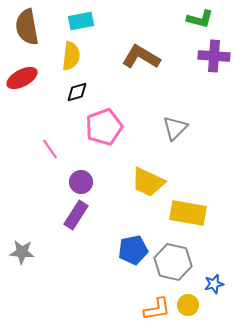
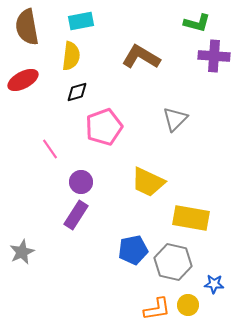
green L-shape: moved 3 px left, 4 px down
red ellipse: moved 1 px right, 2 px down
gray triangle: moved 9 px up
yellow rectangle: moved 3 px right, 5 px down
gray star: rotated 30 degrees counterclockwise
blue star: rotated 18 degrees clockwise
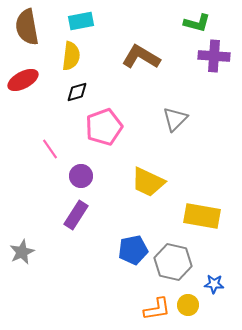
purple circle: moved 6 px up
yellow rectangle: moved 11 px right, 2 px up
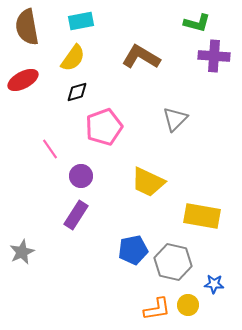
yellow semicircle: moved 2 px right, 2 px down; rotated 28 degrees clockwise
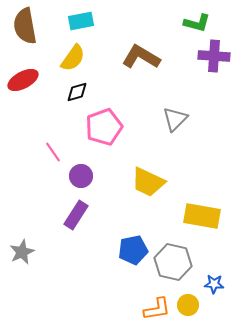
brown semicircle: moved 2 px left, 1 px up
pink line: moved 3 px right, 3 px down
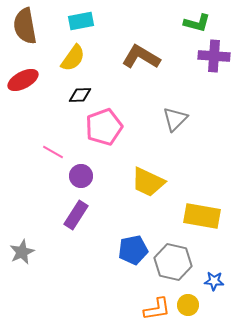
black diamond: moved 3 px right, 3 px down; rotated 15 degrees clockwise
pink line: rotated 25 degrees counterclockwise
blue star: moved 3 px up
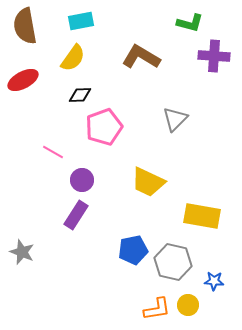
green L-shape: moved 7 px left
purple circle: moved 1 px right, 4 px down
gray star: rotated 25 degrees counterclockwise
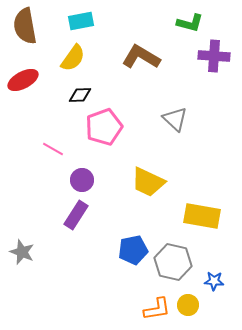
gray triangle: rotated 32 degrees counterclockwise
pink line: moved 3 px up
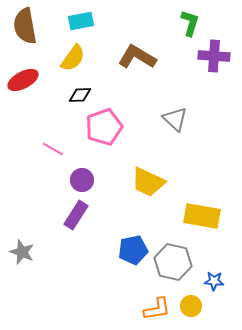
green L-shape: rotated 88 degrees counterclockwise
brown L-shape: moved 4 px left
yellow circle: moved 3 px right, 1 px down
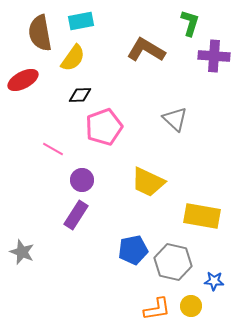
brown semicircle: moved 15 px right, 7 px down
brown L-shape: moved 9 px right, 7 px up
